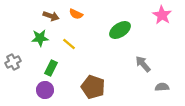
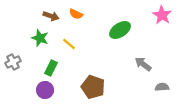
green star: rotated 24 degrees clockwise
gray arrow: rotated 12 degrees counterclockwise
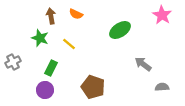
brown arrow: rotated 119 degrees counterclockwise
